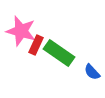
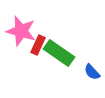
red rectangle: moved 2 px right
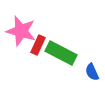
green rectangle: moved 2 px right; rotated 8 degrees counterclockwise
blue semicircle: rotated 18 degrees clockwise
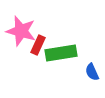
green rectangle: rotated 36 degrees counterclockwise
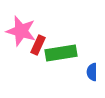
blue semicircle: rotated 24 degrees clockwise
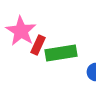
pink star: rotated 16 degrees clockwise
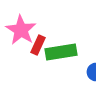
pink star: moved 1 px up
green rectangle: moved 1 px up
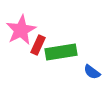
pink star: rotated 12 degrees clockwise
blue semicircle: rotated 54 degrees counterclockwise
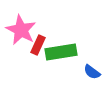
pink star: rotated 16 degrees counterclockwise
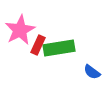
pink star: moved 1 px left; rotated 16 degrees clockwise
green rectangle: moved 2 px left, 4 px up
